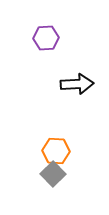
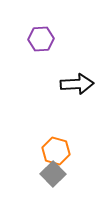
purple hexagon: moved 5 px left, 1 px down
orange hexagon: rotated 12 degrees clockwise
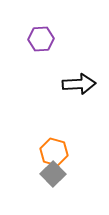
black arrow: moved 2 px right
orange hexagon: moved 2 px left, 1 px down
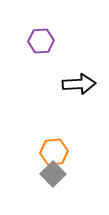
purple hexagon: moved 2 px down
orange hexagon: rotated 20 degrees counterclockwise
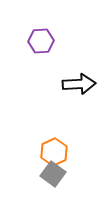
orange hexagon: rotated 20 degrees counterclockwise
gray square: rotated 10 degrees counterclockwise
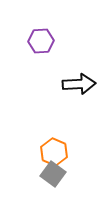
orange hexagon: rotated 12 degrees counterclockwise
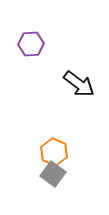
purple hexagon: moved 10 px left, 3 px down
black arrow: rotated 40 degrees clockwise
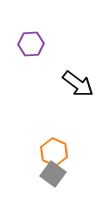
black arrow: moved 1 px left
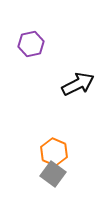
purple hexagon: rotated 10 degrees counterclockwise
black arrow: rotated 64 degrees counterclockwise
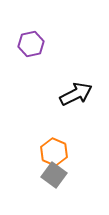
black arrow: moved 2 px left, 10 px down
gray square: moved 1 px right, 1 px down
